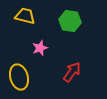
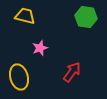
green hexagon: moved 16 px right, 4 px up
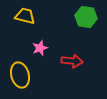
red arrow: moved 11 px up; rotated 60 degrees clockwise
yellow ellipse: moved 1 px right, 2 px up
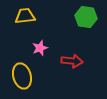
yellow trapezoid: rotated 20 degrees counterclockwise
yellow ellipse: moved 2 px right, 1 px down
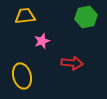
green hexagon: rotated 20 degrees counterclockwise
pink star: moved 2 px right, 7 px up
red arrow: moved 2 px down
